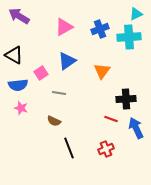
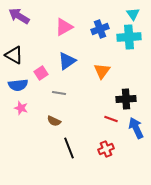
cyan triangle: moved 3 px left; rotated 40 degrees counterclockwise
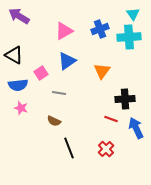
pink triangle: moved 4 px down
black cross: moved 1 px left
red cross: rotated 21 degrees counterclockwise
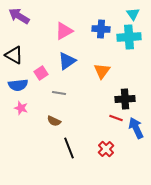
blue cross: moved 1 px right; rotated 24 degrees clockwise
red line: moved 5 px right, 1 px up
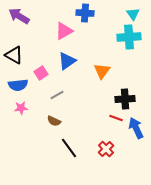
blue cross: moved 16 px left, 16 px up
gray line: moved 2 px left, 2 px down; rotated 40 degrees counterclockwise
pink star: rotated 24 degrees counterclockwise
black line: rotated 15 degrees counterclockwise
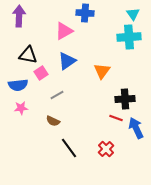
purple arrow: rotated 60 degrees clockwise
black triangle: moved 14 px right; rotated 18 degrees counterclockwise
brown semicircle: moved 1 px left
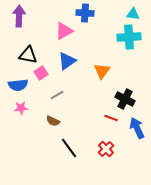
cyan triangle: rotated 48 degrees counterclockwise
black cross: rotated 30 degrees clockwise
red line: moved 5 px left
blue arrow: moved 1 px right
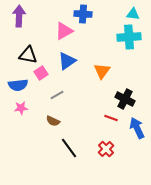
blue cross: moved 2 px left, 1 px down
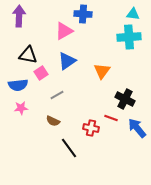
blue arrow: rotated 15 degrees counterclockwise
red cross: moved 15 px left, 21 px up; rotated 35 degrees counterclockwise
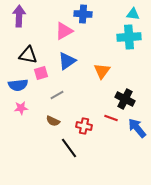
pink square: rotated 16 degrees clockwise
red cross: moved 7 px left, 2 px up
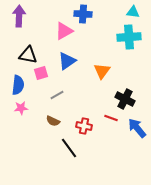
cyan triangle: moved 2 px up
blue semicircle: rotated 78 degrees counterclockwise
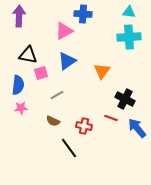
cyan triangle: moved 4 px left
